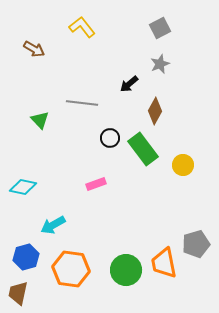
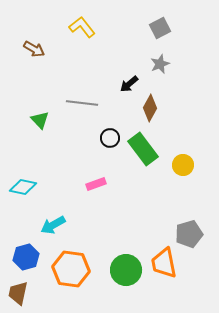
brown diamond: moved 5 px left, 3 px up
gray pentagon: moved 7 px left, 10 px up
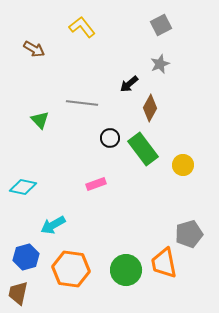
gray square: moved 1 px right, 3 px up
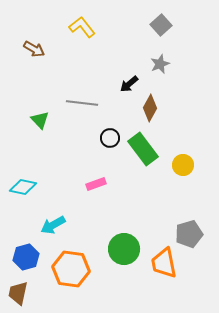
gray square: rotated 15 degrees counterclockwise
green circle: moved 2 px left, 21 px up
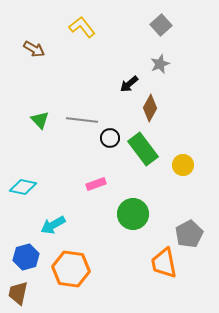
gray line: moved 17 px down
gray pentagon: rotated 12 degrees counterclockwise
green circle: moved 9 px right, 35 px up
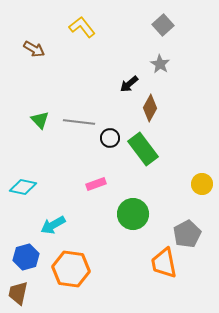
gray square: moved 2 px right
gray star: rotated 18 degrees counterclockwise
gray line: moved 3 px left, 2 px down
yellow circle: moved 19 px right, 19 px down
gray pentagon: moved 2 px left
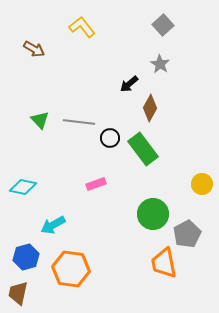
green circle: moved 20 px right
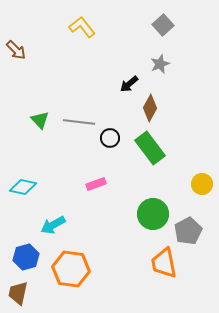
brown arrow: moved 18 px left, 1 px down; rotated 15 degrees clockwise
gray star: rotated 18 degrees clockwise
green rectangle: moved 7 px right, 1 px up
gray pentagon: moved 1 px right, 3 px up
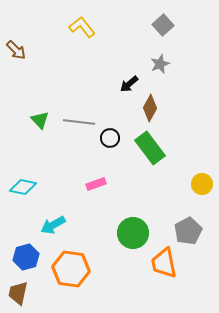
green circle: moved 20 px left, 19 px down
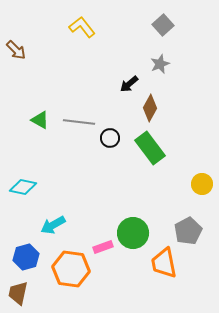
green triangle: rotated 18 degrees counterclockwise
pink rectangle: moved 7 px right, 63 px down
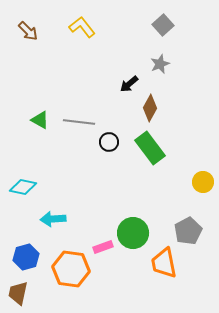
brown arrow: moved 12 px right, 19 px up
black circle: moved 1 px left, 4 px down
yellow circle: moved 1 px right, 2 px up
cyan arrow: moved 6 px up; rotated 25 degrees clockwise
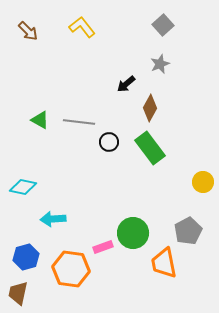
black arrow: moved 3 px left
